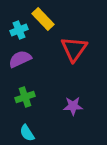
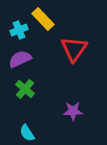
green cross: moved 8 px up; rotated 30 degrees counterclockwise
purple star: moved 5 px down
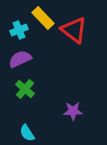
yellow rectangle: moved 1 px up
red triangle: moved 19 px up; rotated 28 degrees counterclockwise
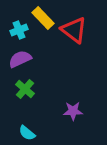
cyan semicircle: rotated 18 degrees counterclockwise
